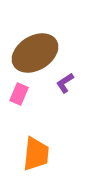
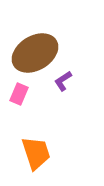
purple L-shape: moved 2 px left, 2 px up
orange trapezoid: moved 1 px up; rotated 24 degrees counterclockwise
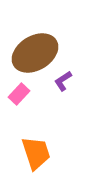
pink rectangle: rotated 20 degrees clockwise
